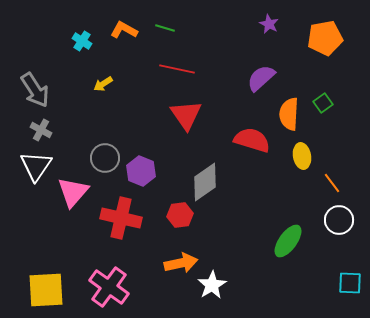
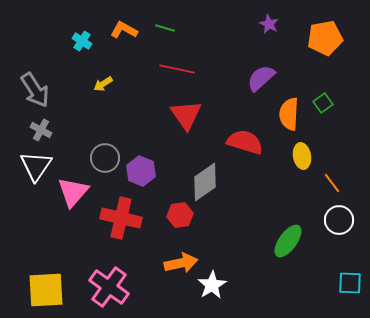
red semicircle: moved 7 px left, 2 px down
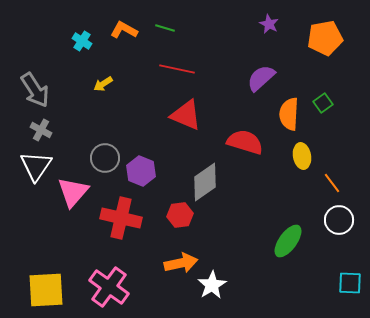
red triangle: rotated 32 degrees counterclockwise
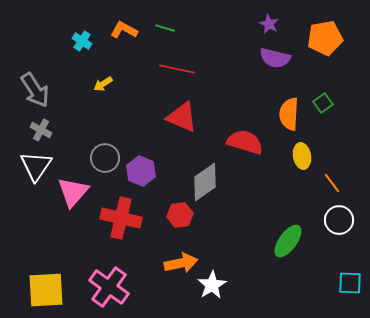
purple semicircle: moved 14 px right, 20 px up; rotated 124 degrees counterclockwise
red triangle: moved 4 px left, 2 px down
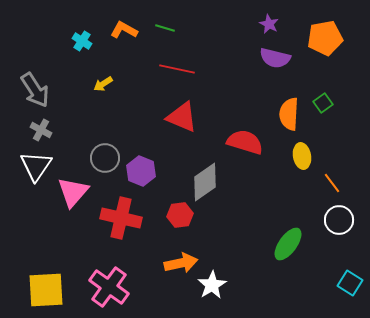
green ellipse: moved 3 px down
cyan square: rotated 30 degrees clockwise
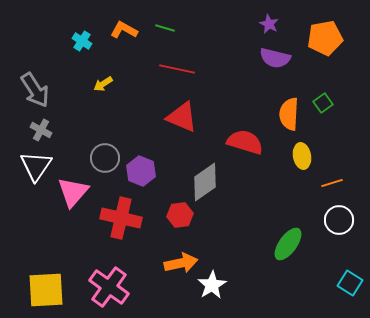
orange line: rotated 70 degrees counterclockwise
